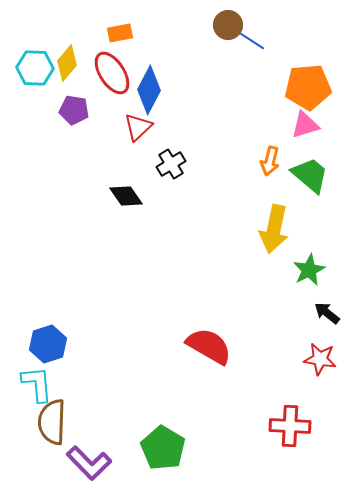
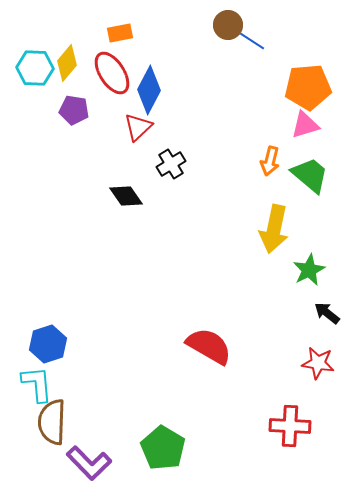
red star: moved 2 px left, 4 px down
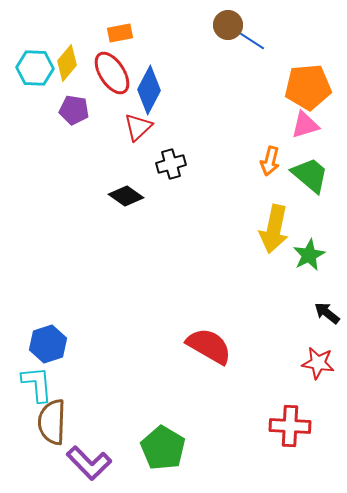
black cross: rotated 16 degrees clockwise
black diamond: rotated 20 degrees counterclockwise
green star: moved 15 px up
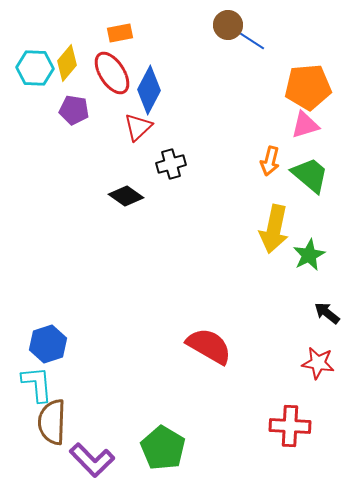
purple L-shape: moved 3 px right, 3 px up
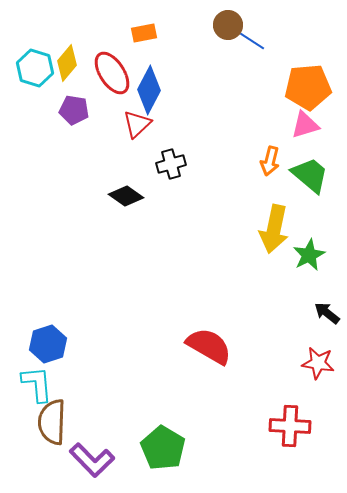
orange rectangle: moved 24 px right
cyan hexagon: rotated 15 degrees clockwise
red triangle: moved 1 px left, 3 px up
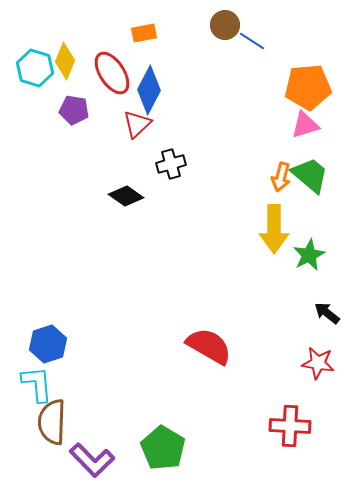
brown circle: moved 3 px left
yellow diamond: moved 2 px left, 2 px up; rotated 18 degrees counterclockwise
orange arrow: moved 11 px right, 16 px down
yellow arrow: rotated 12 degrees counterclockwise
